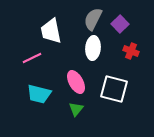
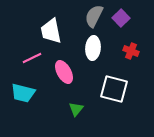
gray semicircle: moved 1 px right, 3 px up
purple square: moved 1 px right, 6 px up
pink ellipse: moved 12 px left, 10 px up
cyan trapezoid: moved 16 px left, 1 px up
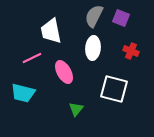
purple square: rotated 24 degrees counterclockwise
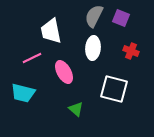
green triangle: rotated 28 degrees counterclockwise
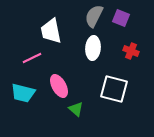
pink ellipse: moved 5 px left, 14 px down
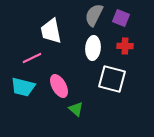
gray semicircle: moved 1 px up
red cross: moved 6 px left, 5 px up; rotated 21 degrees counterclockwise
white square: moved 2 px left, 10 px up
cyan trapezoid: moved 6 px up
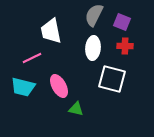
purple square: moved 1 px right, 4 px down
green triangle: rotated 28 degrees counterclockwise
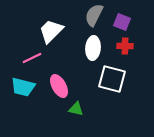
white trapezoid: rotated 56 degrees clockwise
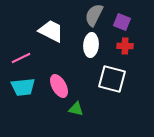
white trapezoid: rotated 72 degrees clockwise
white ellipse: moved 2 px left, 3 px up
pink line: moved 11 px left
cyan trapezoid: rotated 20 degrees counterclockwise
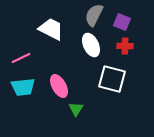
white trapezoid: moved 2 px up
white ellipse: rotated 30 degrees counterclockwise
green triangle: rotated 49 degrees clockwise
